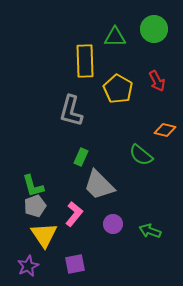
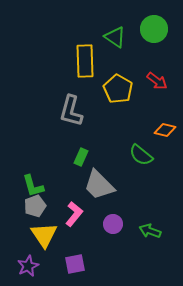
green triangle: rotated 35 degrees clockwise
red arrow: rotated 25 degrees counterclockwise
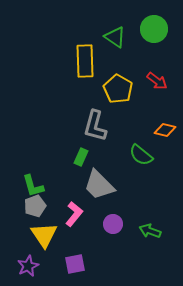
gray L-shape: moved 24 px right, 15 px down
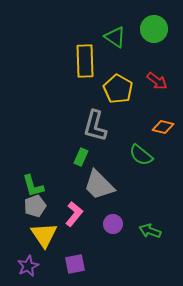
orange diamond: moved 2 px left, 3 px up
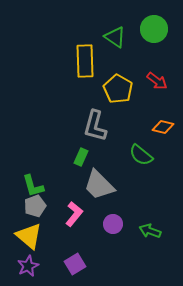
yellow triangle: moved 15 px left, 1 px down; rotated 16 degrees counterclockwise
purple square: rotated 20 degrees counterclockwise
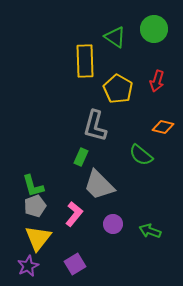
red arrow: rotated 70 degrees clockwise
yellow triangle: moved 9 px right, 2 px down; rotated 28 degrees clockwise
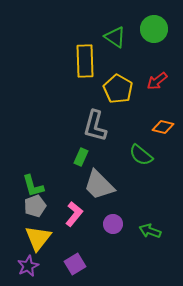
red arrow: rotated 35 degrees clockwise
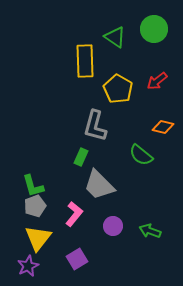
purple circle: moved 2 px down
purple square: moved 2 px right, 5 px up
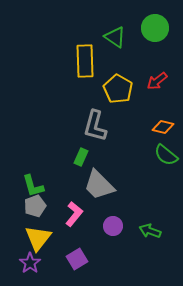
green circle: moved 1 px right, 1 px up
green semicircle: moved 25 px right
purple star: moved 2 px right, 3 px up; rotated 10 degrees counterclockwise
